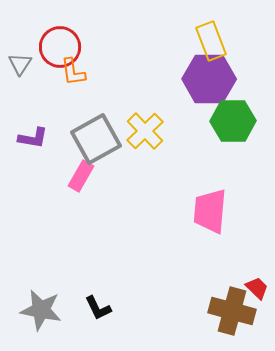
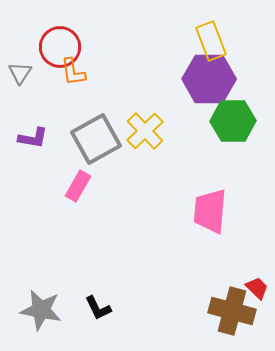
gray triangle: moved 9 px down
pink rectangle: moved 3 px left, 10 px down
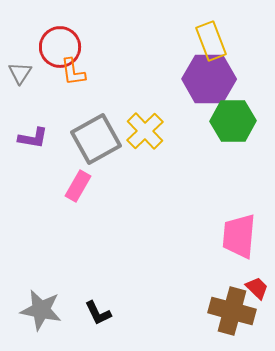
pink trapezoid: moved 29 px right, 25 px down
black L-shape: moved 5 px down
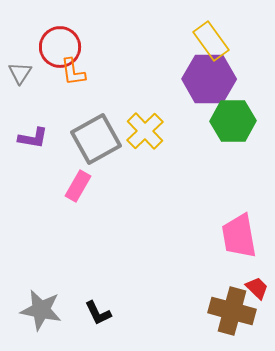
yellow rectangle: rotated 15 degrees counterclockwise
pink trapezoid: rotated 15 degrees counterclockwise
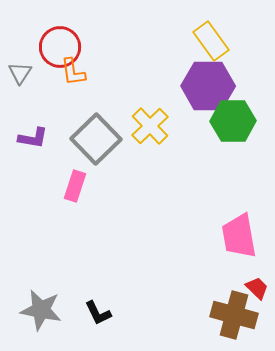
purple hexagon: moved 1 px left, 7 px down
yellow cross: moved 5 px right, 5 px up
gray square: rotated 15 degrees counterclockwise
pink rectangle: moved 3 px left; rotated 12 degrees counterclockwise
brown cross: moved 2 px right, 4 px down
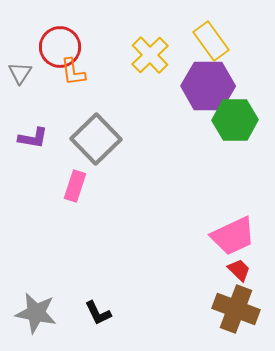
green hexagon: moved 2 px right, 1 px up
yellow cross: moved 71 px up
pink trapezoid: moved 6 px left; rotated 105 degrees counterclockwise
red trapezoid: moved 18 px left, 18 px up
gray star: moved 5 px left, 3 px down
brown cross: moved 2 px right, 6 px up; rotated 6 degrees clockwise
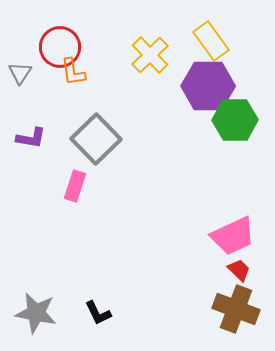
purple L-shape: moved 2 px left
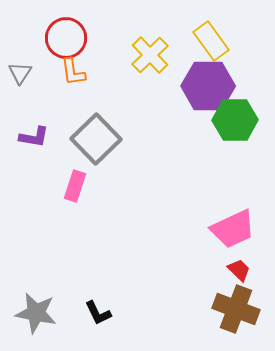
red circle: moved 6 px right, 9 px up
purple L-shape: moved 3 px right, 1 px up
pink trapezoid: moved 7 px up
